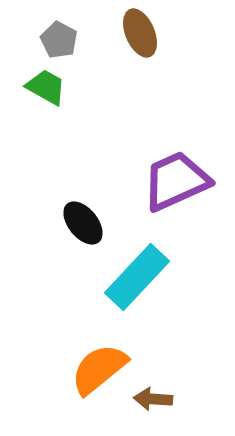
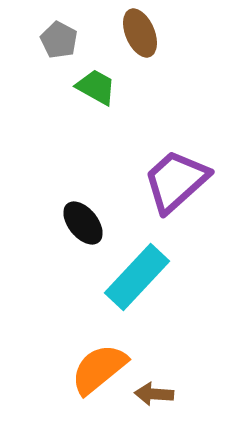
green trapezoid: moved 50 px right
purple trapezoid: rotated 18 degrees counterclockwise
brown arrow: moved 1 px right, 5 px up
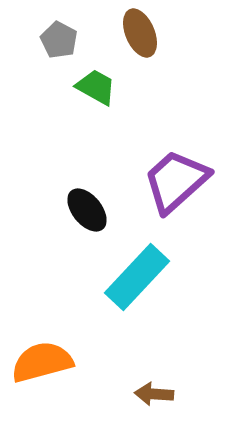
black ellipse: moved 4 px right, 13 px up
orange semicircle: moved 57 px left, 7 px up; rotated 24 degrees clockwise
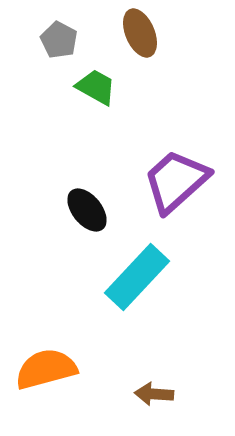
orange semicircle: moved 4 px right, 7 px down
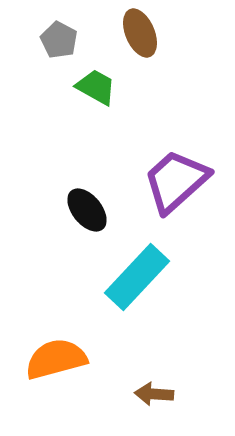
orange semicircle: moved 10 px right, 10 px up
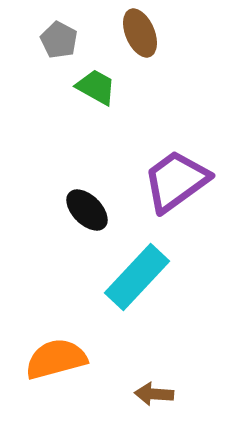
purple trapezoid: rotated 6 degrees clockwise
black ellipse: rotated 6 degrees counterclockwise
